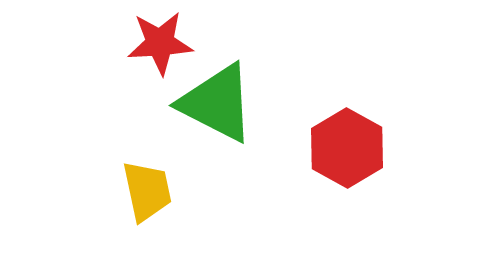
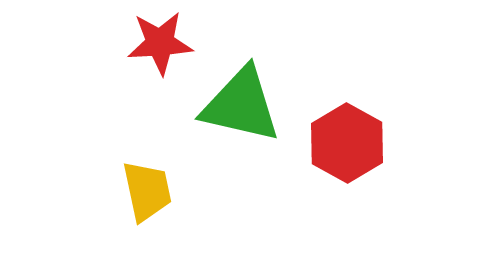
green triangle: moved 24 px right, 2 px down; rotated 14 degrees counterclockwise
red hexagon: moved 5 px up
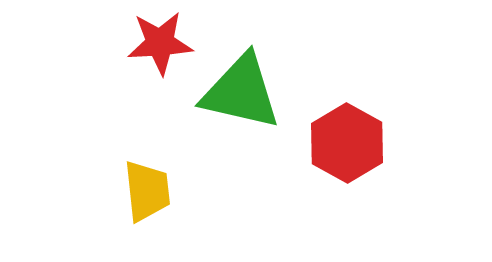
green triangle: moved 13 px up
yellow trapezoid: rotated 6 degrees clockwise
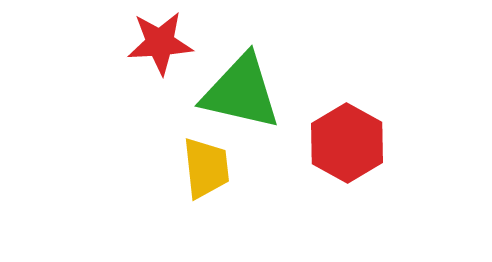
yellow trapezoid: moved 59 px right, 23 px up
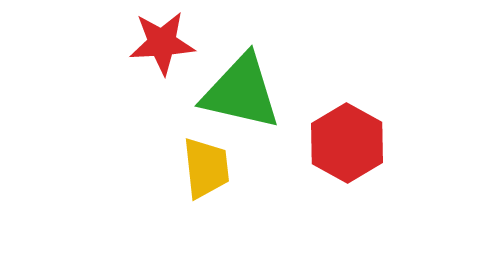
red star: moved 2 px right
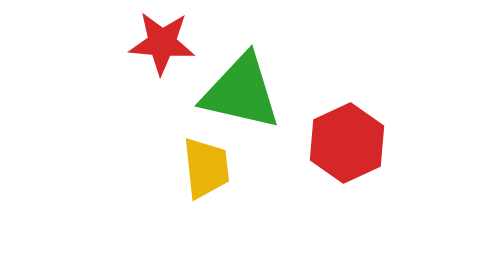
red star: rotated 8 degrees clockwise
red hexagon: rotated 6 degrees clockwise
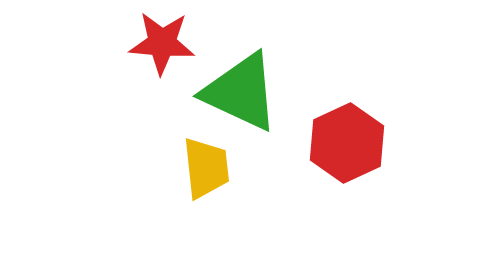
green triangle: rotated 12 degrees clockwise
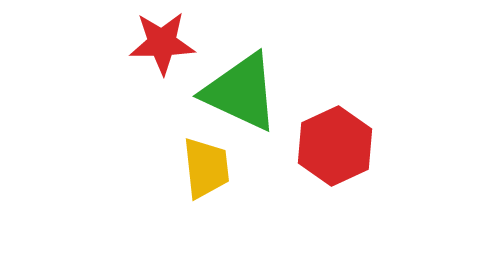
red star: rotated 6 degrees counterclockwise
red hexagon: moved 12 px left, 3 px down
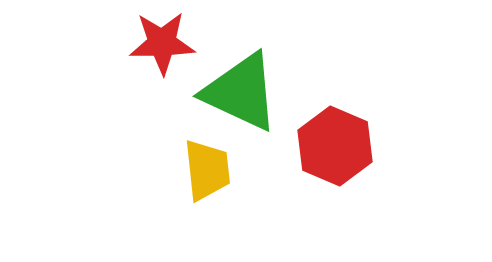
red hexagon: rotated 12 degrees counterclockwise
yellow trapezoid: moved 1 px right, 2 px down
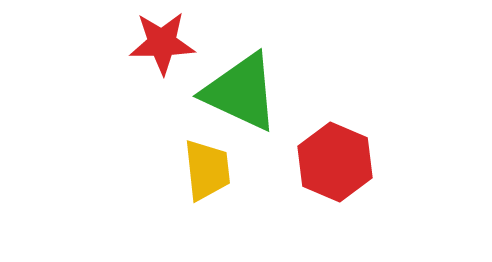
red hexagon: moved 16 px down
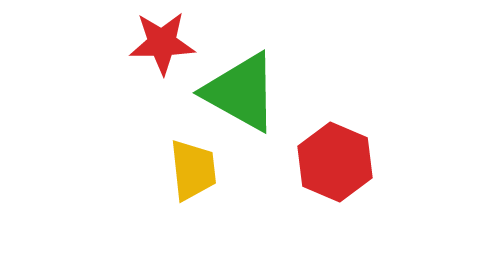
green triangle: rotated 4 degrees clockwise
yellow trapezoid: moved 14 px left
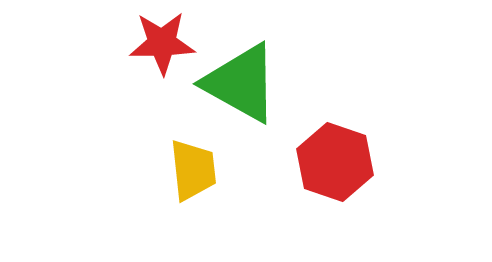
green triangle: moved 9 px up
red hexagon: rotated 4 degrees counterclockwise
